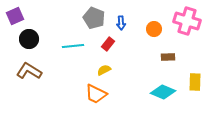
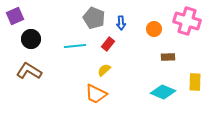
black circle: moved 2 px right
cyan line: moved 2 px right
yellow semicircle: rotated 16 degrees counterclockwise
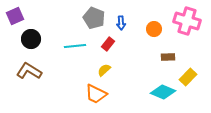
yellow rectangle: moved 7 px left, 5 px up; rotated 42 degrees clockwise
